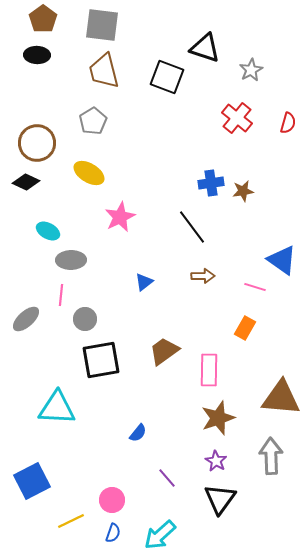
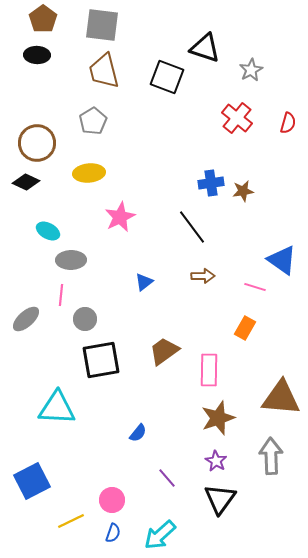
yellow ellipse at (89, 173): rotated 36 degrees counterclockwise
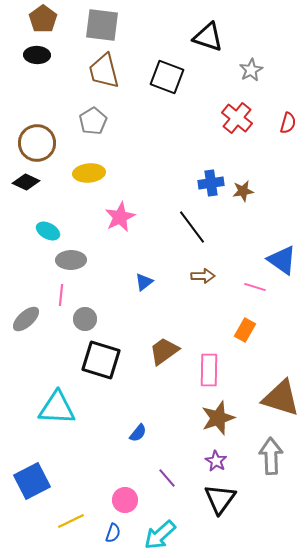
black triangle at (205, 48): moved 3 px right, 11 px up
orange rectangle at (245, 328): moved 2 px down
black square at (101, 360): rotated 27 degrees clockwise
brown triangle at (281, 398): rotated 12 degrees clockwise
pink circle at (112, 500): moved 13 px right
